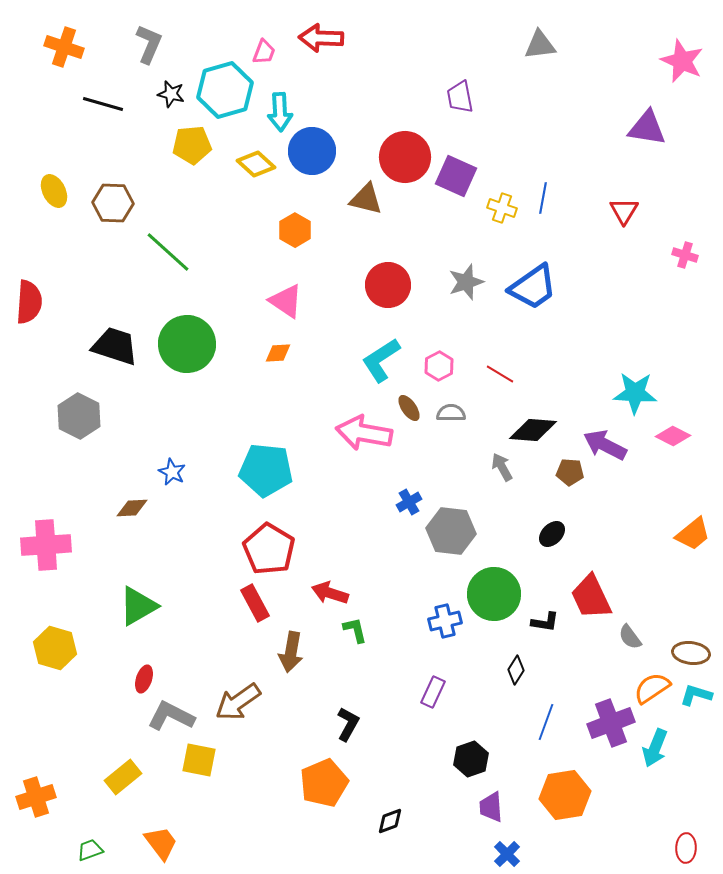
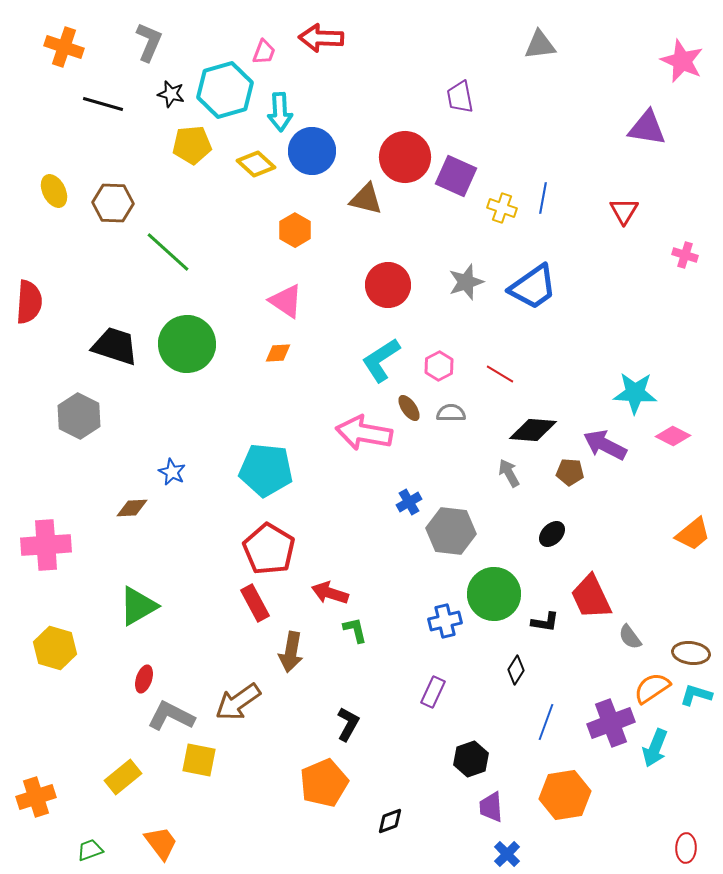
gray L-shape at (149, 44): moved 2 px up
gray arrow at (502, 467): moved 7 px right, 6 px down
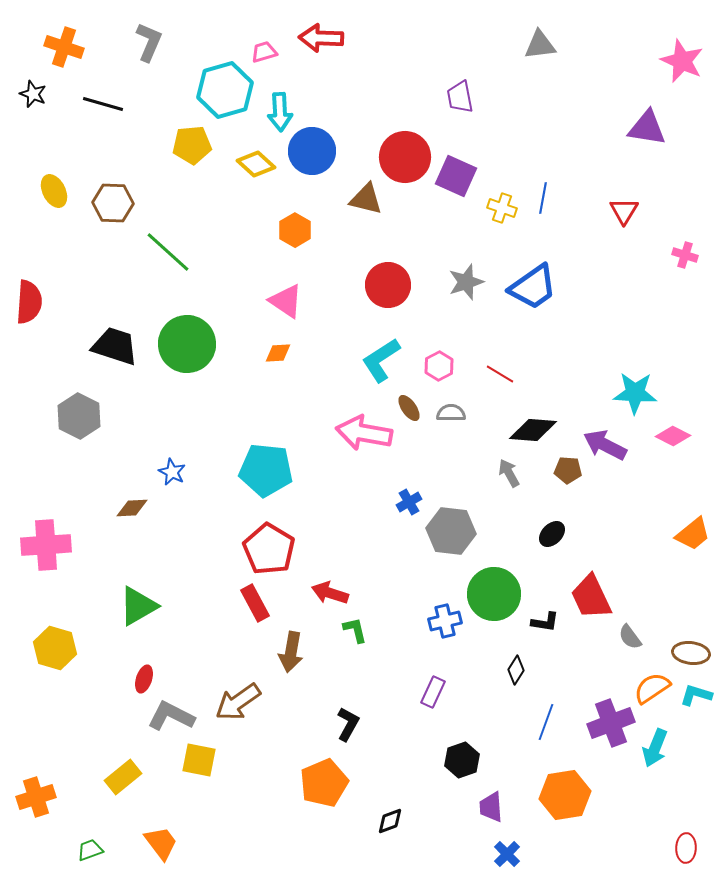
pink trapezoid at (264, 52): rotated 128 degrees counterclockwise
black star at (171, 94): moved 138 px left; rotated 8 degrees clockwise
brown pentagon at (570, 472): moved 2 px left, 2 px up
black hexagon at (471, 759): moved 9 px left, 1 px down
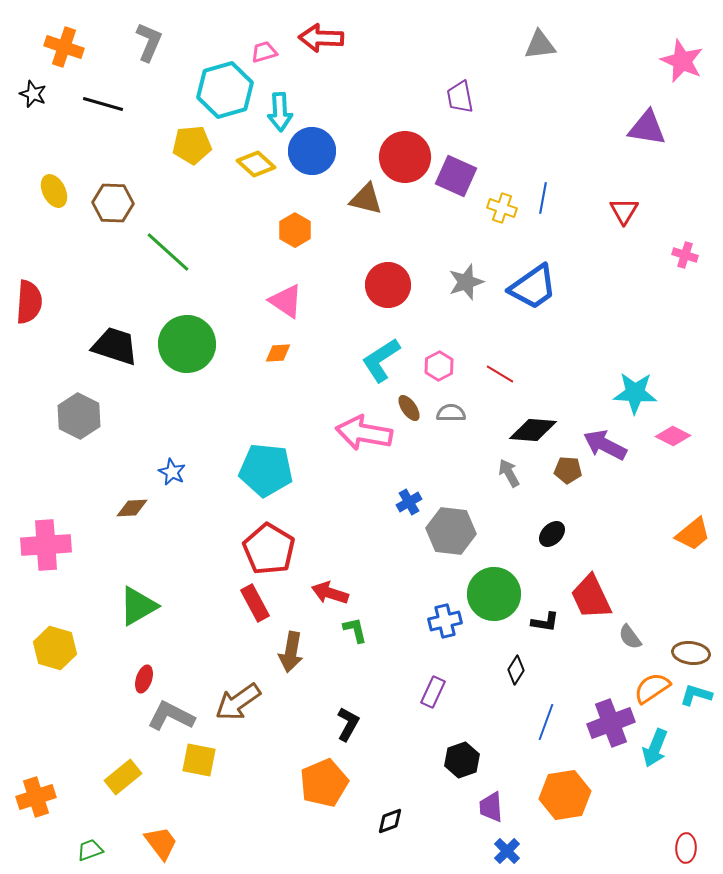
blue cross at (507, 854): moved 3 px up
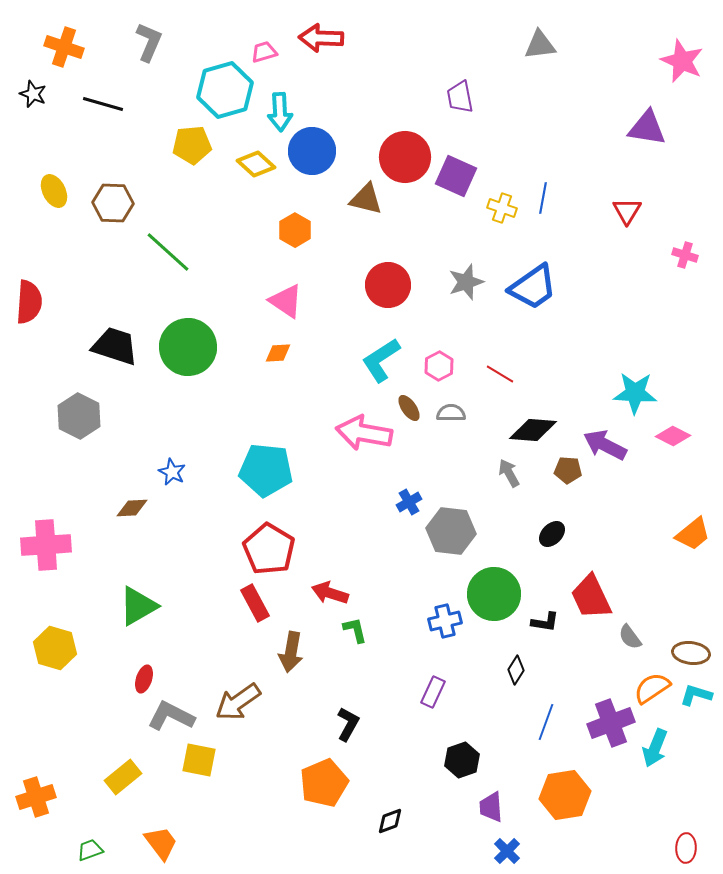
red triangle at (624, 211): moved 3 px right
green circle at (187, 344): moved 1 px right, 3 px down
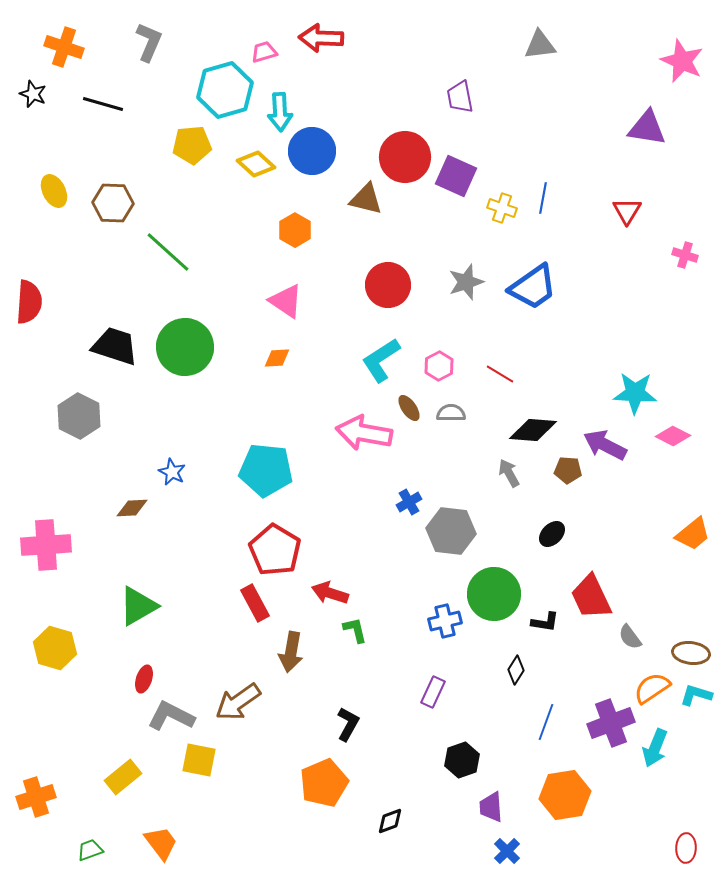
green circle at (188, 347): moved 3 px left
orange diamond at (278, 353): moved 1 px left, 5 px down
red pentagon at (269, 549): moved 6 px right, 1 px down
